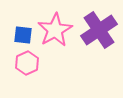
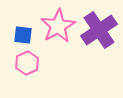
pink star: moved 3 px right, 4 px up
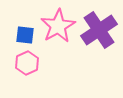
blue square: moved 2 px right
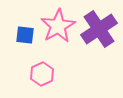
purple cross: moved 1 px up
pink hexagon: moved 15 px right, 11 px down
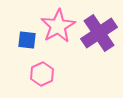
purple cross: moved 4 px down
blue square: moved 2 px right, 5 px down
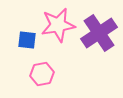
pink star: moved 1 px up; rotated 20 degrees clockwise
pink hexagon: rotated 15 degrees clockwise
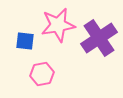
purple cross: moved 5 px down
blue square: moved 2 px left, 1 px down
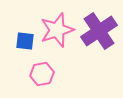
pink star: moved 1 px left, 5 px down; rotated 8 degrees counterclockwise
purple cross: moved 7 px up
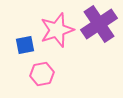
purple cross: moved 7 px up
blue square: moved 4 px down; rotated 18 degrees counterclockwise
